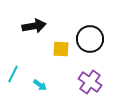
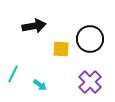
purple cross: rotated 10 degrees clockwise
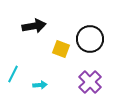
yellow square: rotated 18 degrees clockwise
cyan arrow: rotated 40 degrees counterclockwise
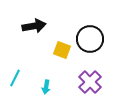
yellow square: moved 1 px right, 1 px down
cyan line: moved 2 px right, 4 px down
cyan arrow: moved 6 px right, 2 px down; rotated 104 degrees clockwise
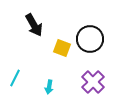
black arrow: moved 1 px up; rotated 70 degrees clockwise
yellow square: moved 2 px up
purple cross: moved 3 px right
cyan arrow: moved 3 px right
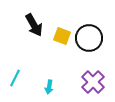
black circle: moved 1 px left, 1 px up
yellow square: moved 12 px up
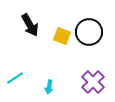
black arrow: moved 4 px left
black circle: moved 6 px up
cyan line: rotated 30 degrees clockwise
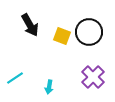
purple cross: moved 5 px up
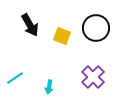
black circle: moved 7 px right, 4 px up
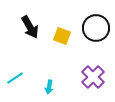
black arrow: moved 2 px down
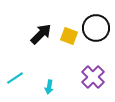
black arrow: moved 11 px right, 7 px down; rotated 105 degrees counterclockwise
yellow square: moved 7 px right
